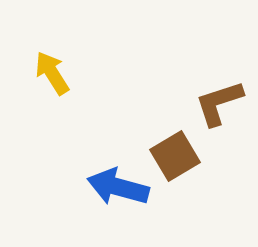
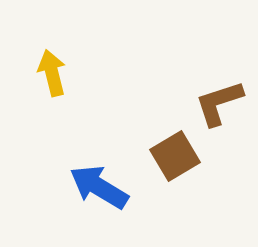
yellow arrow: rotated 18 degrees clockwise
blue arrow: moved 19 px left; rotated 16 degrees clockwise
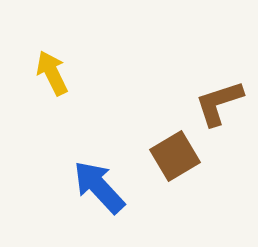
yellow arrow: rotated 12 degrees counterclockwise
blue arrow: rotated 16 degrees clockwise
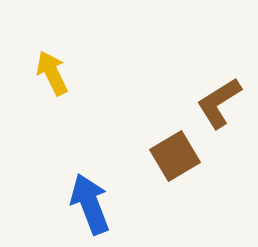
brown L-shape: rotated 14 degrees counterclockwise
blue arrow: moved 9 px left, 17 px down; rotated 22 degrees clockwise
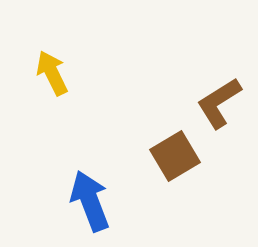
blue arrow: moved 3 px up
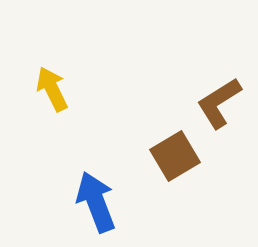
yellow arrow: moved 16 px down
blue arrow: moved 6 px right, 1 px down
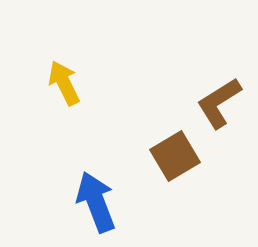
yellow arrow: moved 12 px right, 6 px up
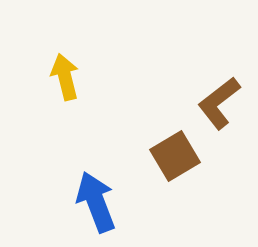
yellow arrow: moved 1 px right, 6 px up; rotated 12 degrees clockwise
brown L-shape: rotated 6 degrees counterclockwise
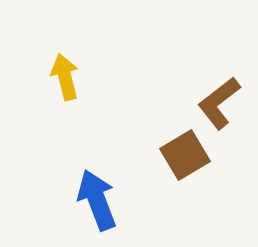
brown square: moved 10 px right, 1 px up
blue arrow: moved 1 px right, 2 px up
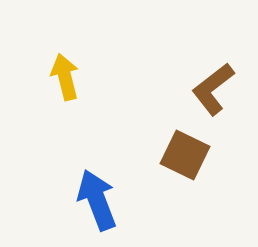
brown L-shape: moved 6 px left, 14 px up
brown square: rotated 33 degrees counterclockwise
